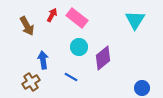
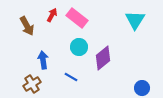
brown cross: moved 1 px right, 2 px down
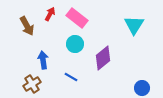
red arrow: moved 2 px left, 1 px up
cyan triangle: moved 1 px left, 5 px down
cyan circle: moved 4 px left, 3 px up
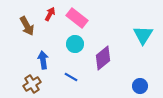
cyan triangle: moved 9 px right, 10 px down
blue circle: moved 2 px left, 2 px up
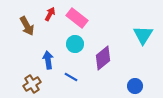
blue arrow: moved 5 px right
blue circle: moved 5 px left
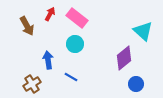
cyan triangle: moved 4 px up; rotated 20 degrees counterclockwise
purple diamond: moved 21 px right
blue circle: moved 1 px right, 2 px up
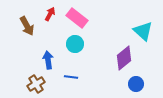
blue line: rotated 24 degrees counterclockwise
brown cross: moved 4 px right
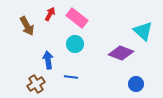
purple diamond: moved 3 px left, 5 px up; rotated 60 degrees clockwise
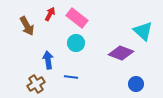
cyan circle: moved 1 px right, 1 px up
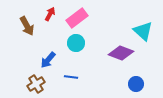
pink rectangle: rotated 75 degrees counterclockwise
blue arrow: rotated 132 degrees counterclockwise
